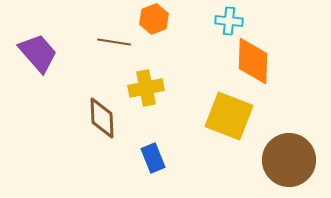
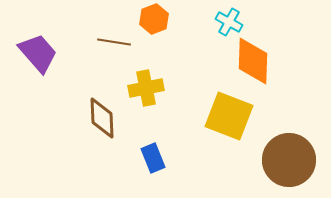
cyan cross: moved 1 px down; rotated 24 degrees clockwise
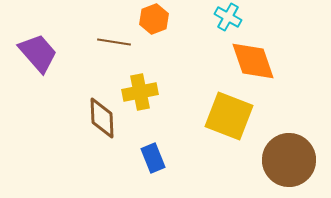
cyan cross: moved 1 px left, 5 px up
orange diamond: rotated 21 degrees counterclockwise
yellow cross: moved 6 px left, 4 px down
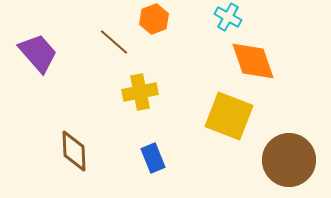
brown line: rotated 32 degrees clockwise
brown diamond: moved 28 px left, 33 px down
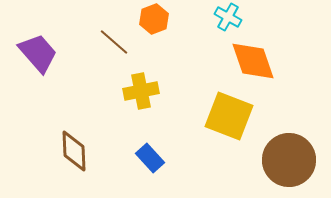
yellow cross: moved 1 px right, 1 px up
blue rectangle: moved 3 px left; rotated 20 degrees counterclockwise
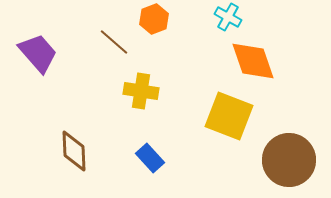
yellow cross: rotated 20 degrees clockwise
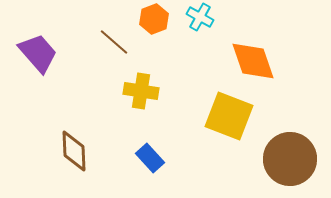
cyan cross: moved 28 px left
brown circle: moved 1 px right, 1 px up
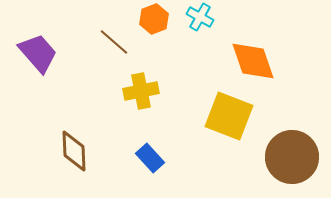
yellow cross: rotated 20 degrees counterclockwise
brown circle: moved 2 px right, 2 px up
